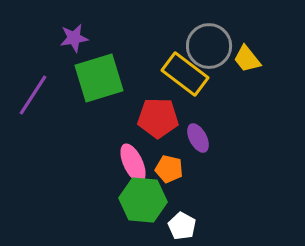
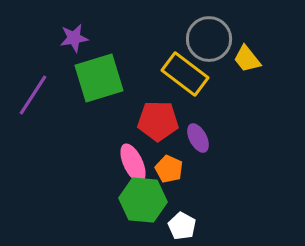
gray circle: moved 7 px up
red pentagon: moved 3 px down
orange pentagon: rotated 12 degrees clockwise
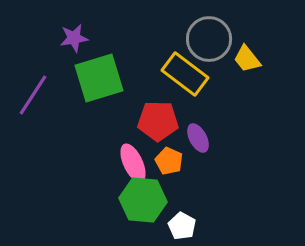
orange pentagon: moved 8 px up
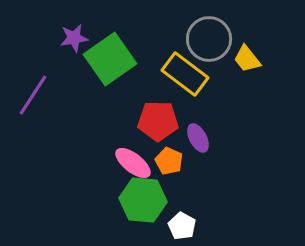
green square: moved 11 px right, 19 px up; rotated 18 degrees counterclockwise
pink ellipse: rotated 27 degrees counterclockwise
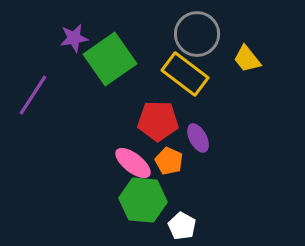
gray circle: moved 12 px left, 5 px up
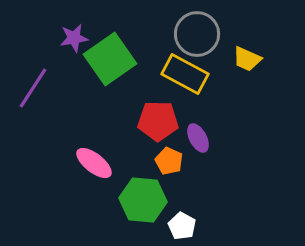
yellow trapezoid: rotated 28 degrees counterclockwise
yellow rectangle: rotated 9 degrees counterclockwise
purple line: moved 7 px up
pink ellipse: moved 39 px left
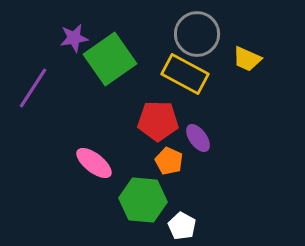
purple ellipse: rotated 8 degrees counterclockwise
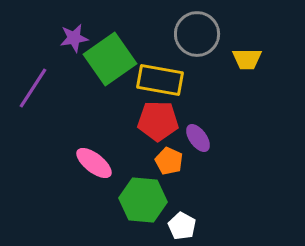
yellow trapezoid: rotated 24 degrees counterclockwise
yellow rectangle: moved 25 px left, 6 px down; rotated 18 degrees counterclockwise
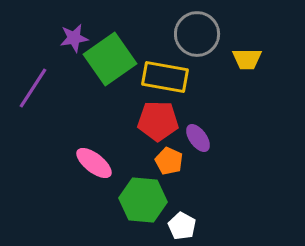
yellow rectangle: moved 5 px right, 3 px up
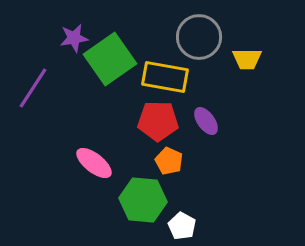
gray circle: moved 2 px right, 3 px down
purple ellipse: moved 8 px right, 17 px up
